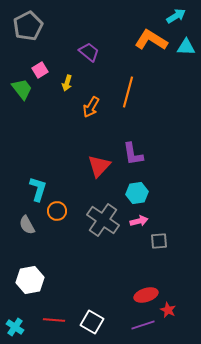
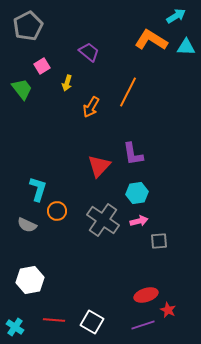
pink square: moved 2 px right, 4 px up
orange line: rotated 12 degrees clockwise
gray semicircle: rotated 36 degrees counterclockwise
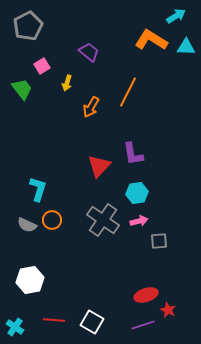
orange circle: moved 5 px left, 9 px down
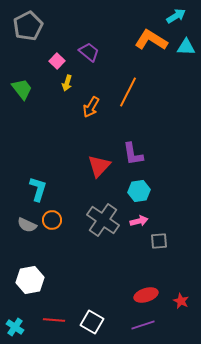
pink square: moved 15 px right, 5 px up; rotated 14 degrees counterclockwise
cyan hexagon: moved 2 px right, 2 px up
red star: moved 13 px right, 9 px up
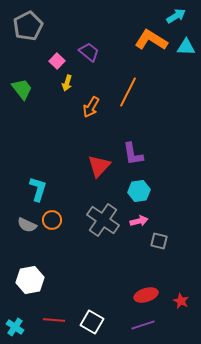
gray square: rotated 18 degrees clockwise
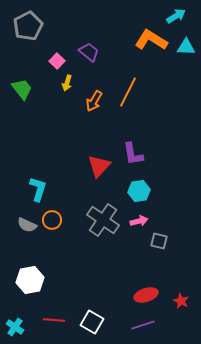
orange arrow: moved 3 px right, 6 px up
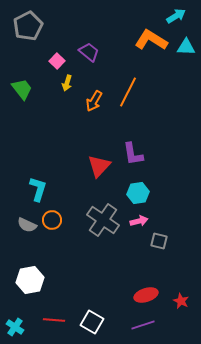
cyan hexagon: moved 1 px left, 2 px down
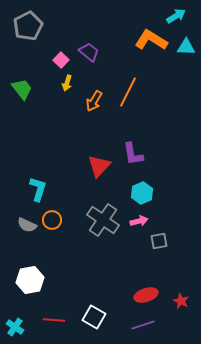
pink square: moved 4 px right, 1 px up
cyan hexagon: moved 4 px right; rotated 15 degrees counterclockwise
gray square: rotated 24 degrees counterclockwise
white square: moved 2 px right, 5 px up
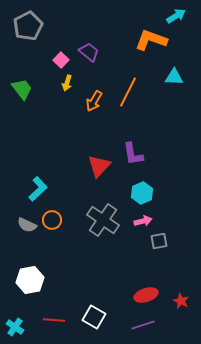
orange L-shape: rotated 12 degrees counterclockwise
cyan triangle: moved 12 px left, 30 px down
cyan L-shape: rotated 30 degrees clockwise
pink arrow: moved 4 px right
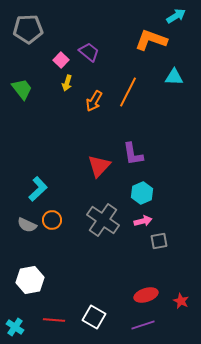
gray pentagon: moved 3 px down; rotated 24 degrees clockwise
